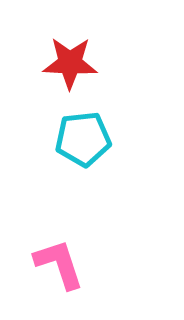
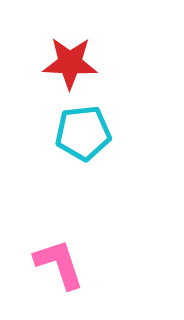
cyan pentagon: moved 6 px up
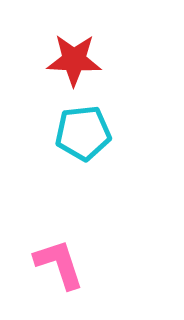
red star: moved 4 px right, 3 px up
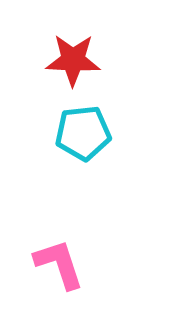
red star: moved 1 px left
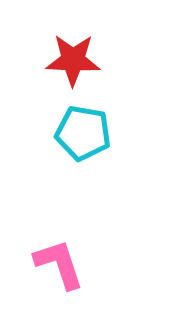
cyan pentagon: rotated 16 degrees clockwise
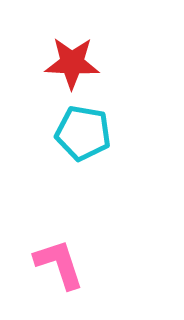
red star: moved 1 px left, 3 px down
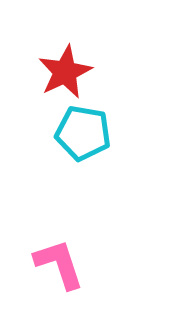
red star: moved 7 px left, 9 px down; rotated 28 degrees counterclockwise
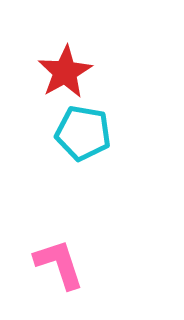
red star: rotated 4 degrees counterclockwise
